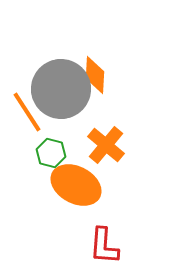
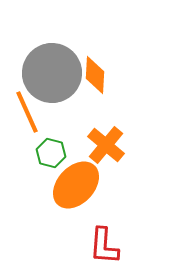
gray circle: moved 9 px left, 16 px up
orange line: rotated 9 degrees clockwise
orange ellipse: rotated 75 degrees counterclockwise
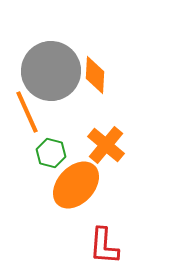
gray circle: moved 1 px left, 2 px up
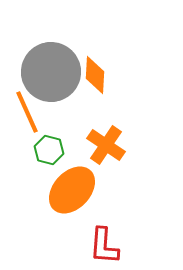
gray circle: moved 1 px down
orange cross: rotated 6 degrees counterclockwise
green hexagon: moved 2 px left, 3 px up
orange ellipse: moved 4 px left, 5 px down
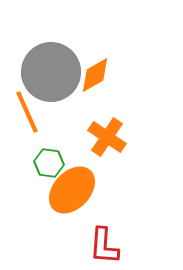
orange diamond: rotated 57 degrees clockwise
orange cross: moved 1 px right, 8 px up
green hexagon: moved 13 px down; rotated 8 degrees counterclockwise
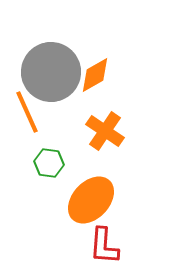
orange cross: moved 2 px left, 6 px up
orange ellipse: moved 19 px right, 10 px down
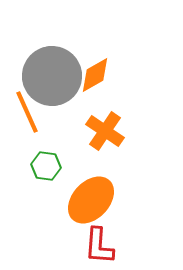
gray circle: moved 1 px right, 4 px down
green hexagon: moved 3 px left, 3 px down
red L-shape: moved 5 px left
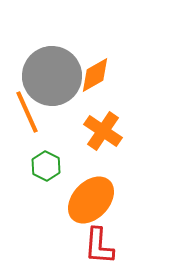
orange cross: moved 2 px left
green hexagon: rotated 20 degrees clockwise
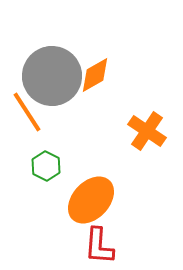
orange line: rotated 9 degrees counterclockwise
orange cross: moved 44 px right
